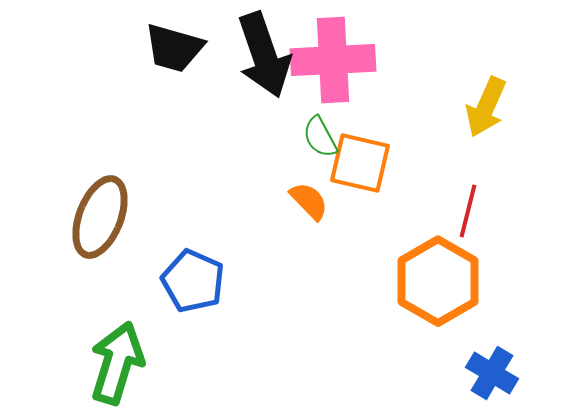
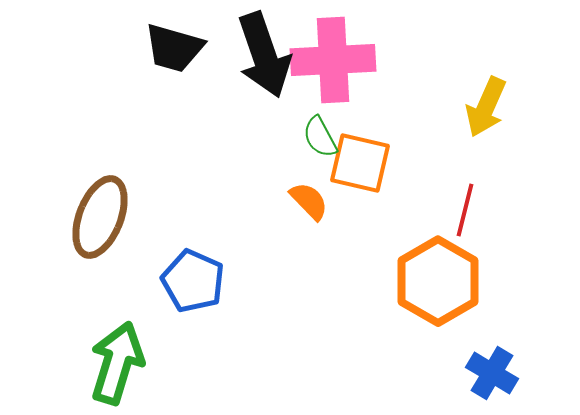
red line: moved 3 px left, 1 px up
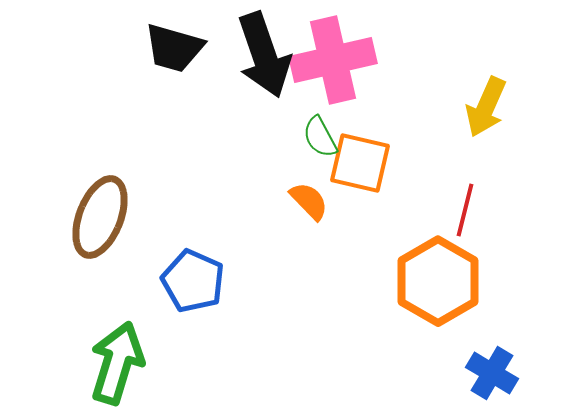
pink cross: rotated 10 degrees counterclockwise
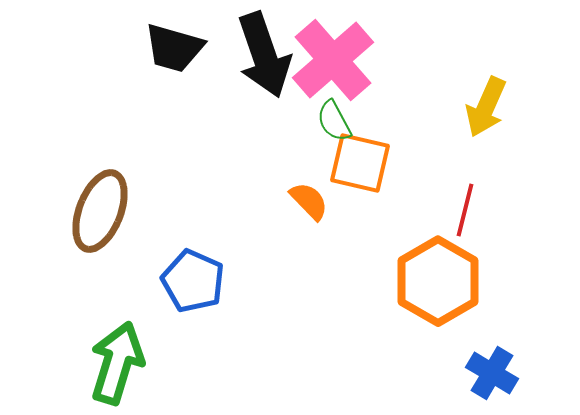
pink cross: rotated 28 degrees counterclockwise
green semicircle: moved 14 px right, 16 px up
brown ellipse: moved 6 px up
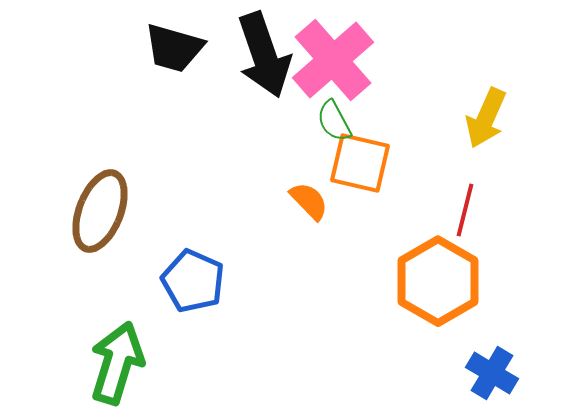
yellow arrow: moved 11 px down
